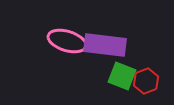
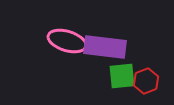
purple rectangle: moved 2 px down
green square: rotated 28 degrees counterclockwise
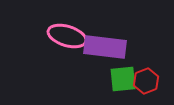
pink ellipse: moved 5 px up
green square: moved 1 px right, 3 px down
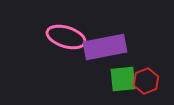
pink ellipse: moved 1 px left, 1 px down
purple rectangle: rotated 18 degrees counterclockwise
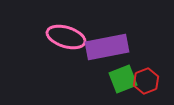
purple rectangle: moved 2 px right
green square: rotated 16 degrees counterclockwise
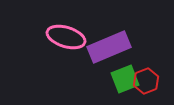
purple rectangle: moved 2 px right; rotated 12 degrees counterclockwise
green square: moved 2 px right
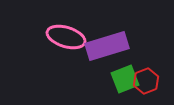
purple rectangle: moved 2 px left, 1 px up; rotated 6 degrees clockwise
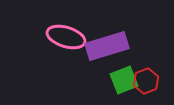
green square: moved 1 px left, 1 px down
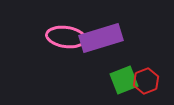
pink ellipse: rotated 9 degrees counterclockwise
purple rectangle: moved 6 px left, 8 px up
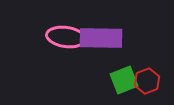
purple rectangle: rotated 18 degrees clockwise
red hexagon: moved 1 px right
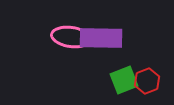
pink ellipse: moved 5 px right
